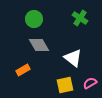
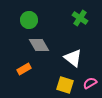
green circle: moved 5 px left, 1 px down
orange rectangle: moved 1 px right, 1 px up
yellow square: rotated 30 degrees clockwise
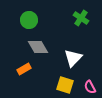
green cross: moved 1 px right
gray diamond: moved 1 px left, 2 px down
white triangle: rotated 36 degrees clockwise
pink semicircle: moved 4 px down; rotated 88 degrees counterclockwise
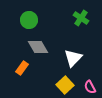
orange rectangle: moved 2 px left, 1 px up; rotated 24 degrees counterclockwise
yellow square: rotated 30 degrees clockwise
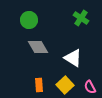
white triangle: rotated 42 degrees counterclockwise
orange rectangle: moved 17 px right, 17 px down; rotated 40 degrees counterclockwise
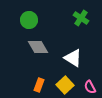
orange rectangle: rotated 24 degrees clockwise
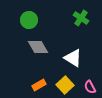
orange rectangle: rotated 40 degrees clockwise
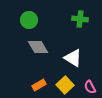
green cross: moved 1 px left, 1 px down; rotated 28 degrees counterclockwise
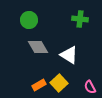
white triangle: moved 4 px left, 3 px up
yellow square: moved 6 px left, 2 px up
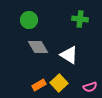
pink semicircle: rotated 80 degrees counterclockwise
